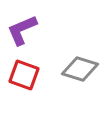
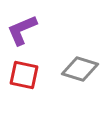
red square: rotated 8 degrees counterclockwise
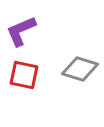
purple L-shape: moved 1 px left, 1 px down
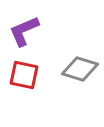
purple L-shape: moved 3 px right
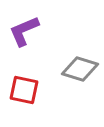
red square: moved 15 px down
